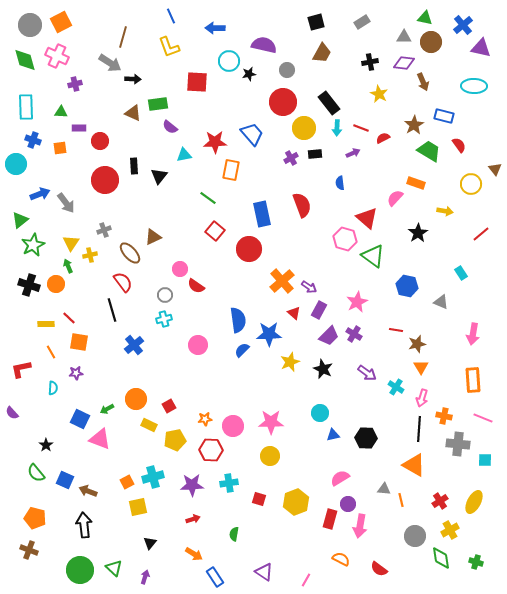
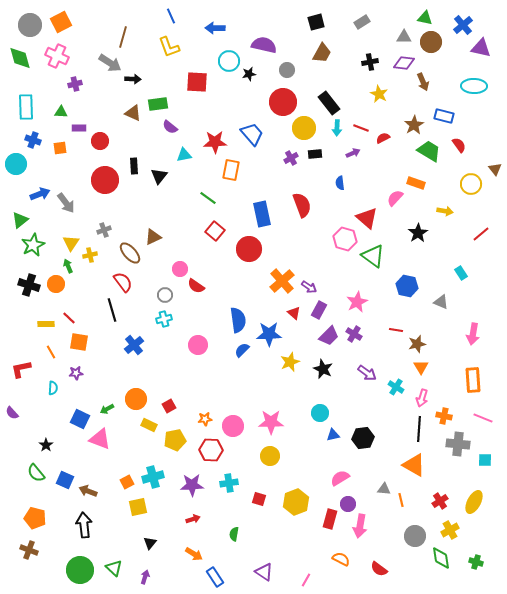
green diamond at (25, 60): moved 5 px left, 2 px up
black hexagon at (366, 438): moved 3 px left; rotated 10 degrees counterclockwise
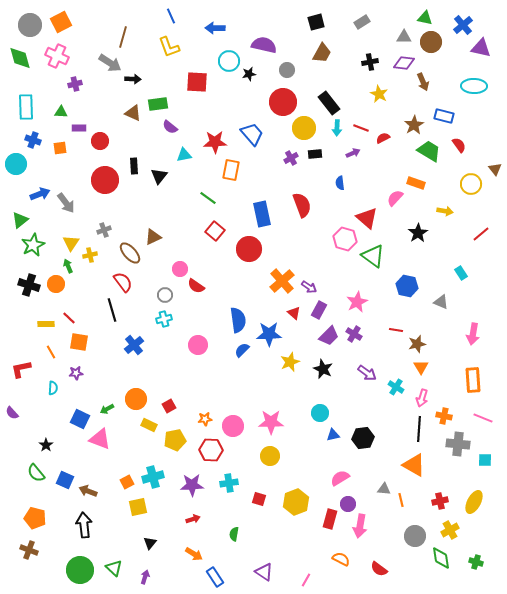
red cross at (440, 501): rotated 21 degrees clockwise
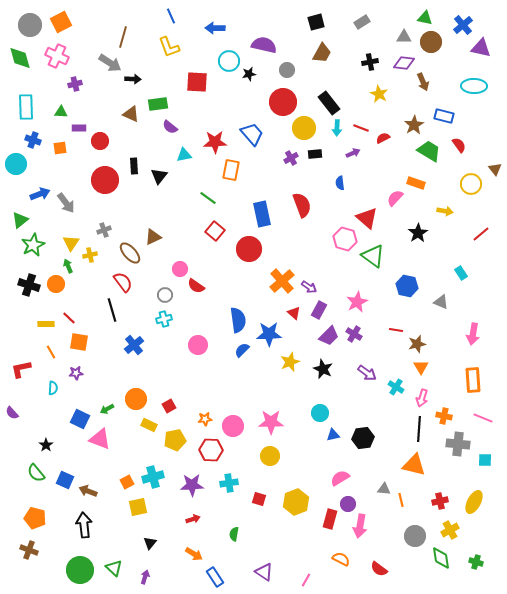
brown triangle at (133, 113): moved 2 px left, 1 px down
orange triangle at (414, 465): rotated 15 degrees counterclockwise
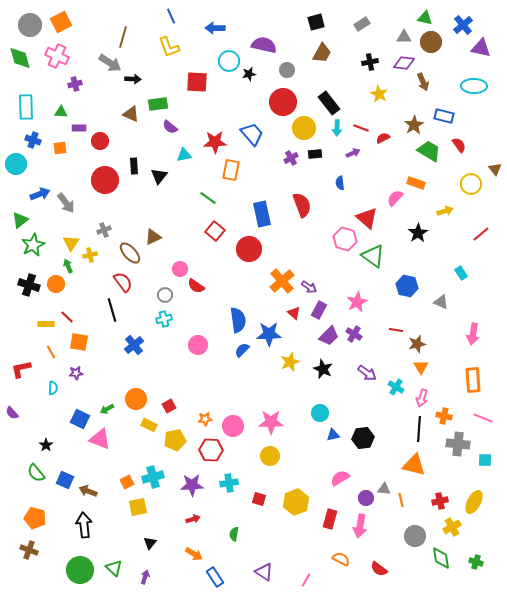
gray rectangle at (362, 22): moved 2 px down
yellow arrow at (445, 211): rotated 28 degrees counterclockwise
red line at (69, 318): moved 2 px left, 1 px up
purple circle at (348, 504): moved 18 px right, 6 px up
yellow cross at (450, 530): moved 2 px right, 3 px up
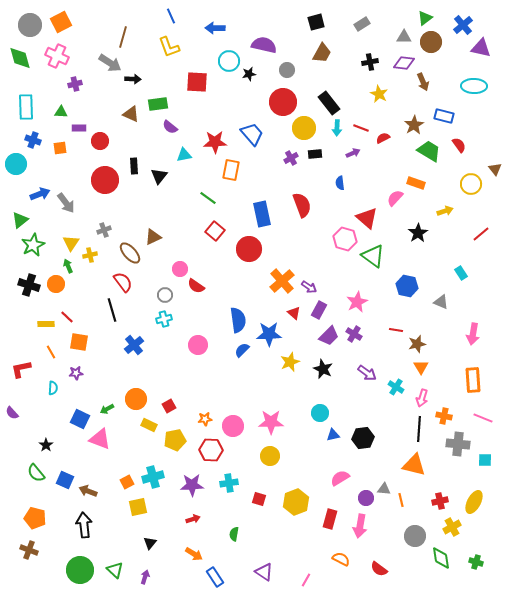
green triangle at (425, 18): rotated 49 degrees counterclockwise
green triangle at (114, 568): moved 1 px right, 2 px down
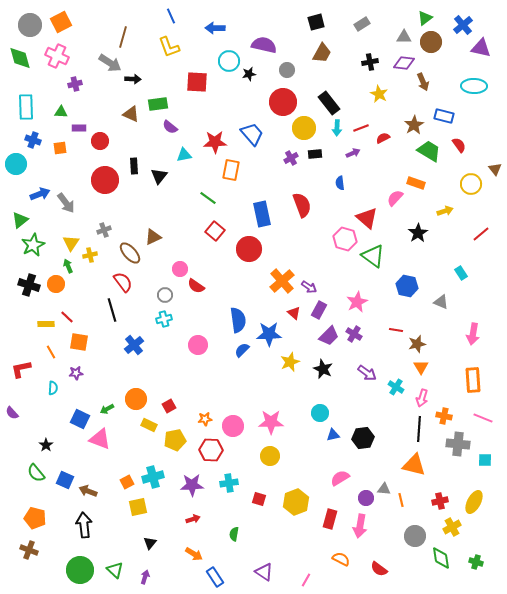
red line at (361, 128): rotated 42 degrees counterclockwise
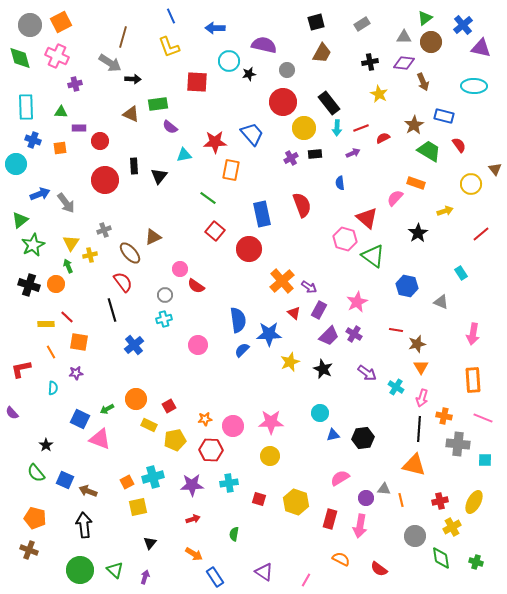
yellow hexagon at (296, 502): rotated 20 degrees counterclockwise
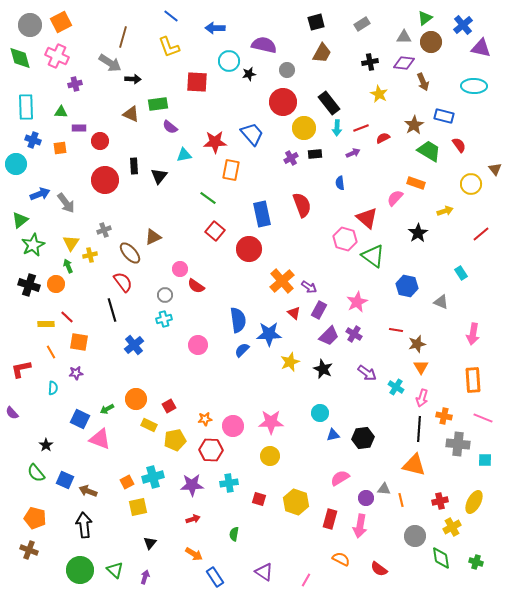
blue line at (171, 16): rotated 28 degrees counterclockwise
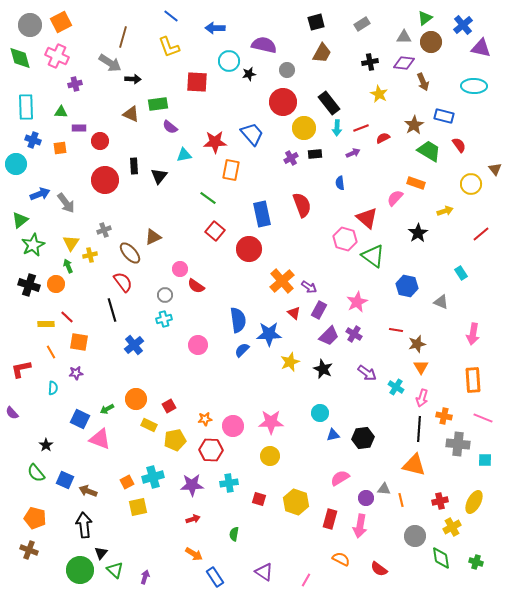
black triangle at (150, 543): moved 49 px left, 10 px down
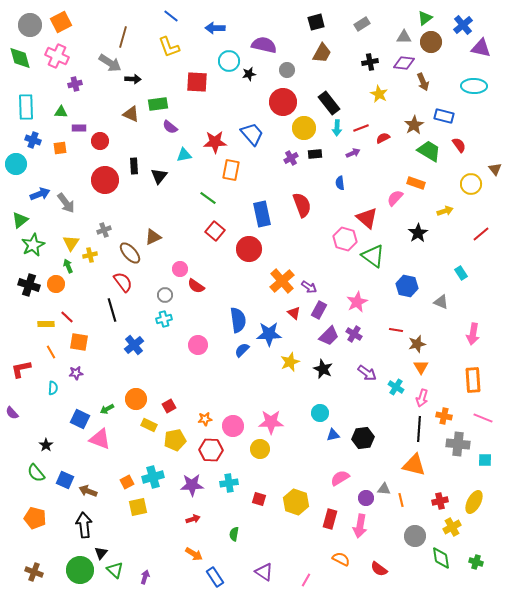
yellow circle at (270, 456): moved 10 px left, 7 px up
brown cross at (29, 550): moved 5 px right, 22 px down
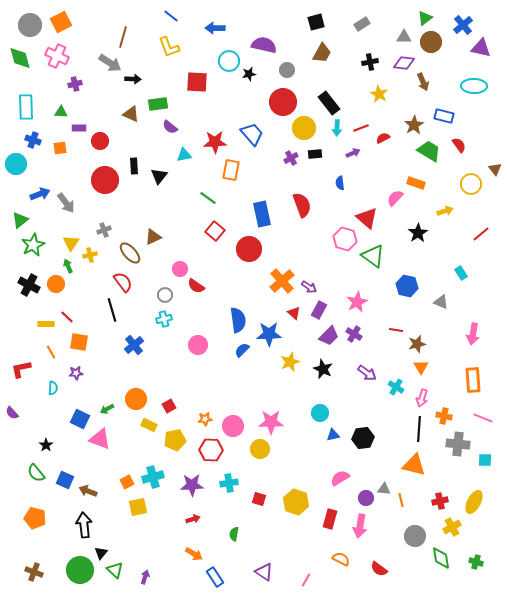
black cross at (29, 285): rotated 10 degrees clockwise
